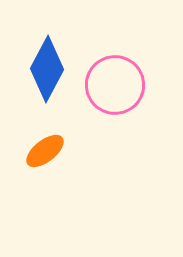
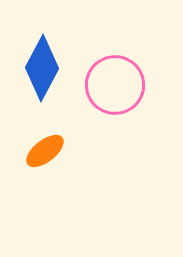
blue diamond: moved 5 px left, 1 px up
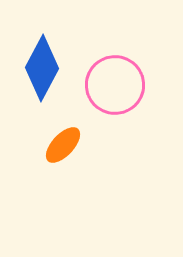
orange ellipse: moved 18 px right, 6 px up; rotated 9 degrees counterclockwise
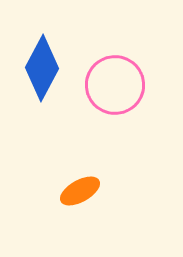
orange ellipse: moved 17 px right, 46 px down; rotated 18 degrees clockwise
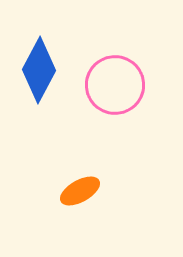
blue diamond: moved 3 px left, 2 px down
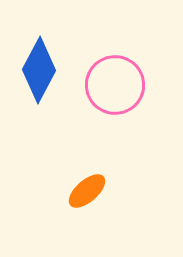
orange ellipse: moved 7 px right; rotated 12 degrees counterclockwise
